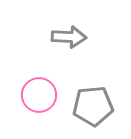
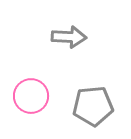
pink circle: moved 8 px left, 1 px down
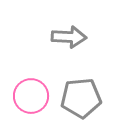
gray pentagon: moved 12 px left, 8 px up
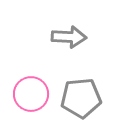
pink circle: moved 2 px up
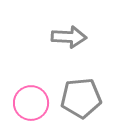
pink circle: moved 9 px down
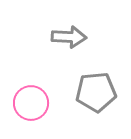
gray pentagon: moved 15 px right, 6 px up
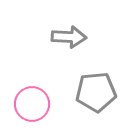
pink circle: moved 1 px right, 1 px down
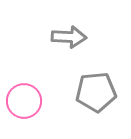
pink circle: moved 8 px left, 3 px up
